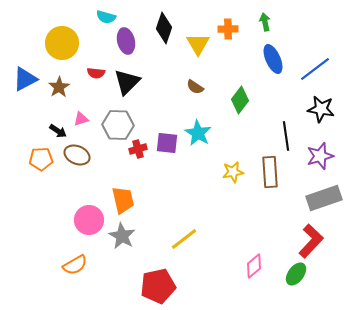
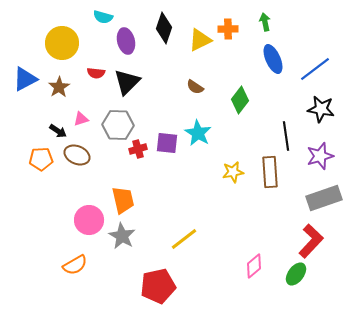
cyan semicircle: moved 3 px left
yellow triangle: moved 2 px right, 4 px up; rotated 35 degrees clockwise
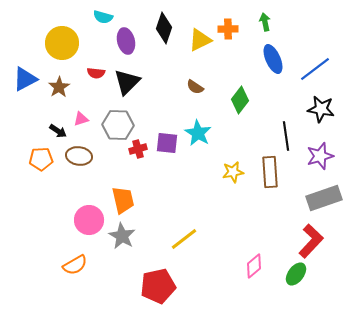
brown ellipse: moved 2 px right, 1 px down; rotated 15 degrees counterclockwise
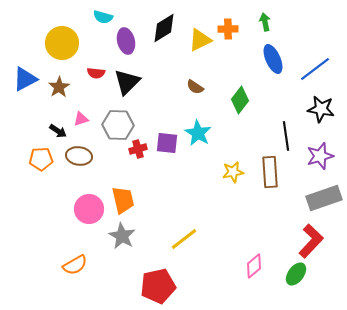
black diamond: rotated 40 degrees clockwise
pink circle: moved 11 px up
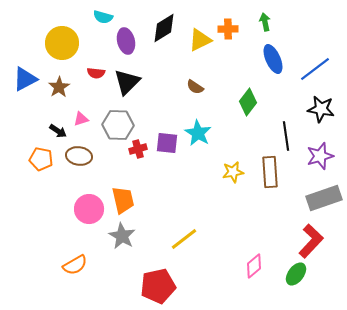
green diamond: moved 8 px right, 2 px down
orange pentagon: rotated 15 degrees clockwise
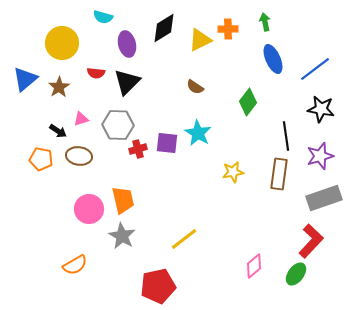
purple ellipse: moved 1 px right, 3 px down
blue triangle: rotated 12 degrees counterclockwise
brown rectangle: moved 9 px right, 2 px down; rotated 12 degrees clockwise
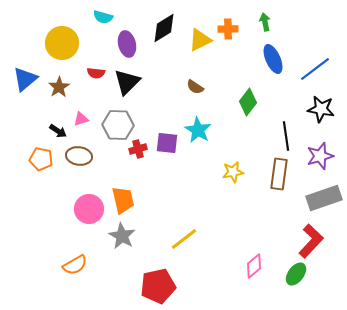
cyan star: moved 3 px up
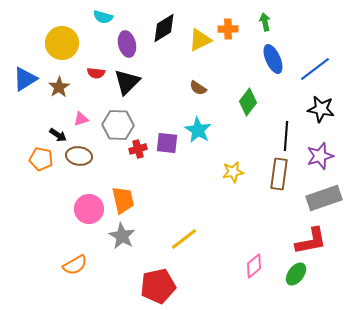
blue triangle: rotated 8 degrees clockwise
brown semicircle: moved 3 px right, 1 px down
black arrow: moved 4 px down
black line: rotated 12 degrees clockwise
red L-shape: rotated 36 degrees clockwise
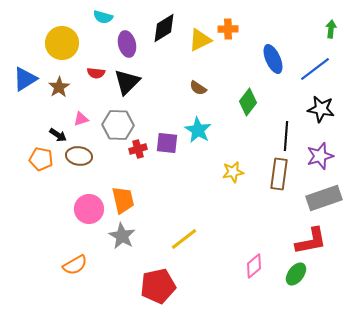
green arrow: moved 66 px right, 7 px down; rotated 18 degrees clockwise
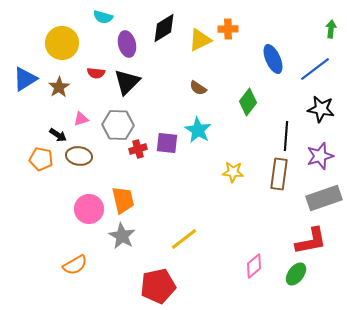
yellow star: rotated 15 degrees clockwise
